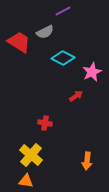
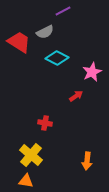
cyan diamond: moved 6 px left
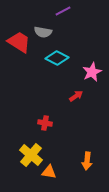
gray semicircle: moved 2 px left; rotated 36 degrees clockwise
orange triangle: moved 23 px right, 9 px up
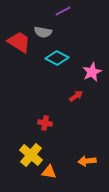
orange arrow: rotated 78 degrees clockwise
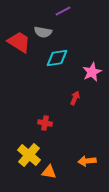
cyan diamond: rotated 35 degrees counterclockwise
red arrow: moved 1 px left, 2 px down; rotated 32 degrees counterclockwise
yellow cross: moved 2 px left
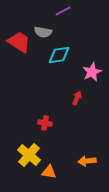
cyan diamond: moved 2 px right, 3 px up
red arrow: moved 2 px right
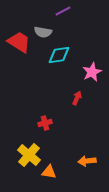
red cross: rotated 24 degrees counterclockwise
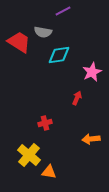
orange arrow: moved 4 px right, 22 px up
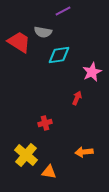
orange arrow: moved 7 px left, 13 px down
yellow cross: moved 3 px left
